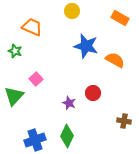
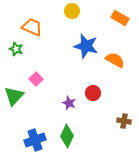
green star: moved 1 px right, 2 px up
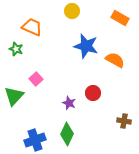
green diamond: moved 2 px up
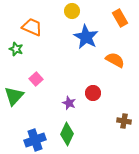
orange rectangle: rotated 30 degrees clockwise
blue star: moved 9 px up; rotated 15 degrees clockwise
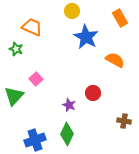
purple star: moved 2 px down
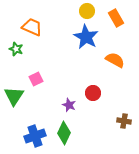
yellow circle: moved 15 px right
orange rectangle: moved 4 px left
pink square: rotated 16 degrees clockwise
green triangle: rotated 10 degrees counterclockwise
green diamond: moved 3 px left, 1 px up
blue cross: moved 4 px up
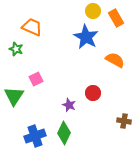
yellow circle: moved 6 px right
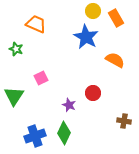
orange trapezoid: moved 4 px right, 3 px up
pink square: moved 5 px right, 1 px up
